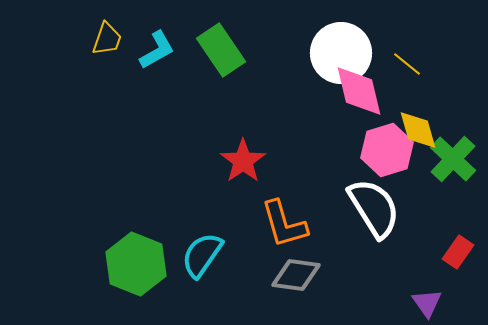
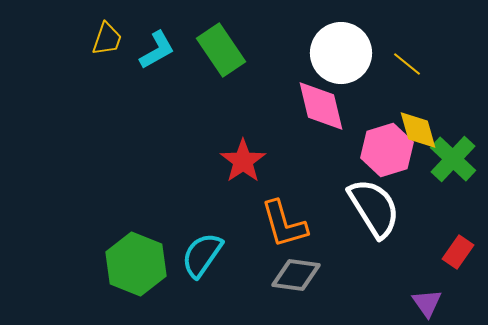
pink diamond: moved 38 px left, 15 px down
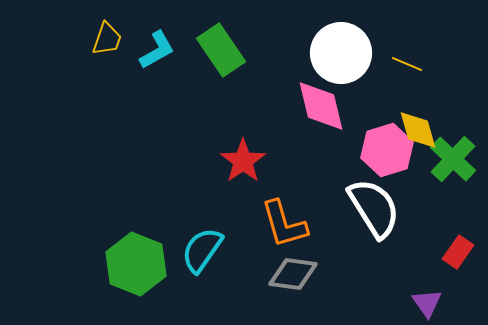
yellow line: rotated 16 degrees counterclockwise
cyan semicircle: moved 5 px up
gray diamond: moved 3 px left, 1 px up
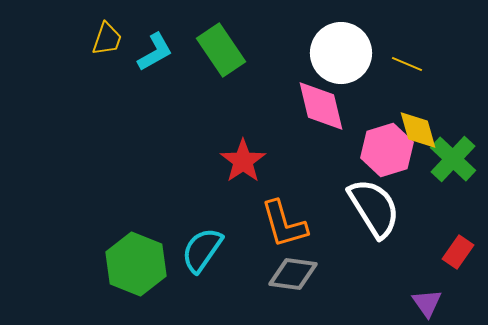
cyan L-shape: moved 2 px left, 2 px down
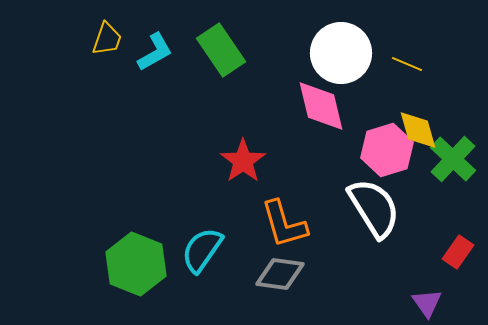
gray diamond: moved 13 px left
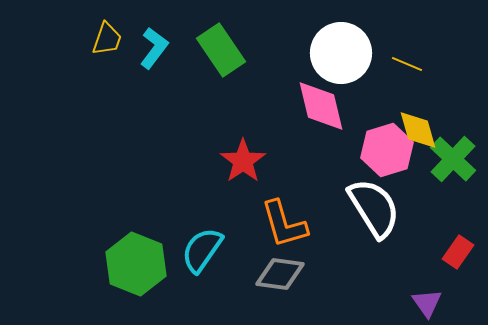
cyan L-shape: moved 1 px left, 4 px up; rotated 24 degrees counterclockwise
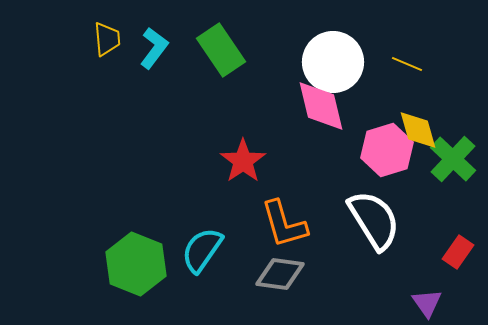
yellow trapezoid: rotated 24 degrees counterclockwise
white circle: moved 8 px left, 9 px down
white semicircle: moved 12 px down
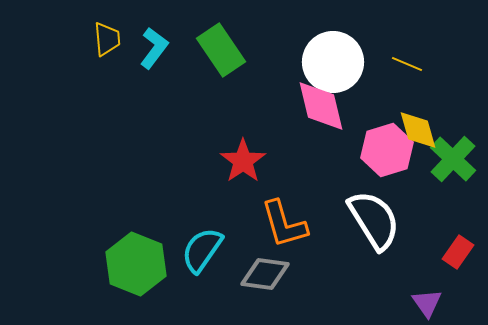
gray diamond: moved 15 px left
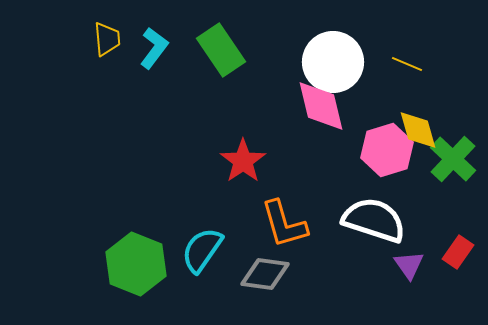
white semicircle: rotated 40 degrees counterclockwise
purple triangle: moved 18 px left, 38 px up
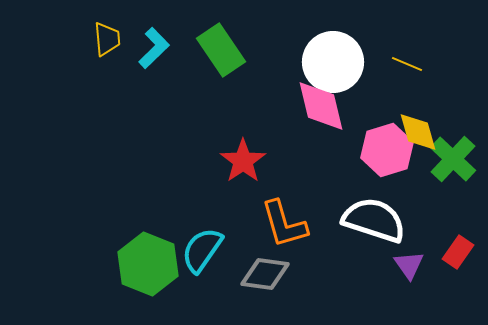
cyan L-shape: rotated 9 degrees clockwise
yellow diamond: moved 2 px down
green hexagon: moved 12 px right
